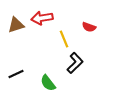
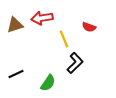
brown triangle: moved 1 px left
green semicircle: rotated 108 degrees counterclockwise
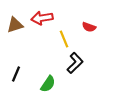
black line: rotated 42 degrees counterclockwise
green semicircle: moved 1 px down
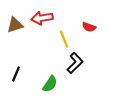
green semicircle: moved 2 px right
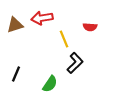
red semicircle: moved 1 px right; rotated 16 degrees counterclockwise
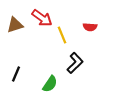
red arrow: rotated 135 degrees counterclockwise
yellow line: moved 2 px left, 4 px up
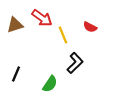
red semicircle: rotated 24 degrees clockwise
yellow line: moved 1 px right
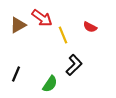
brown triangle: moved 3 px right; rotated 12 degrees counterclockwise
black L-shape: moved 1 px left, 2 px down
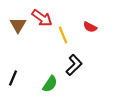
brown triangle: rotated 30 degrees counterclockwise
black line: moved 3 px left, 4 px down
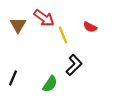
red arrow: moved 2 px right
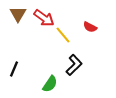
brown triangle: moved 11 px up
yellow line: rotated 18 degrees counterclockwise
black line: moved 1 px right, 9 px up
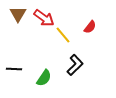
red semicircle: rotated 80 degrees counterclockwise
black L-shape: moved 1 px right
black line: rotated 70 degrees clockwise
green semicircle: moved 6 px left, 6 px up
